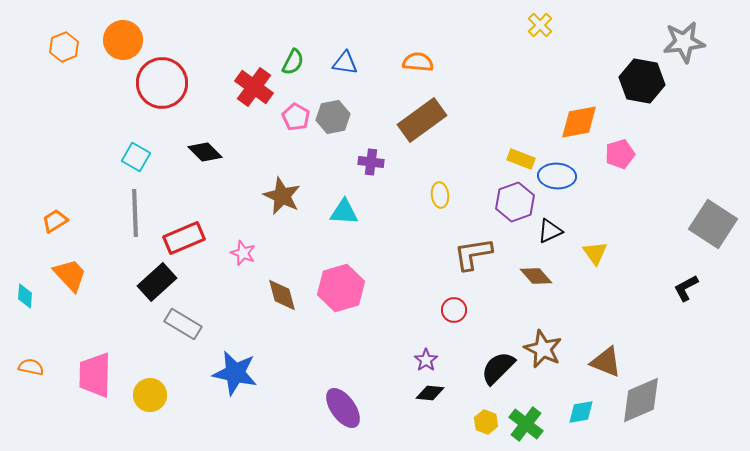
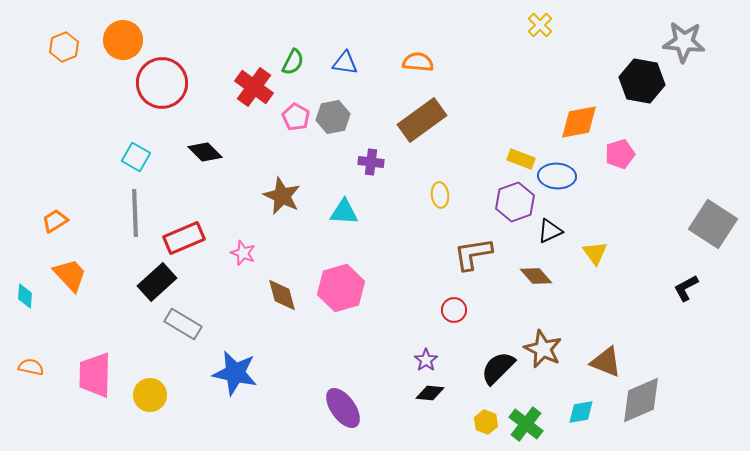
gray star at (684, 42): rotated 12 degrees clockwise
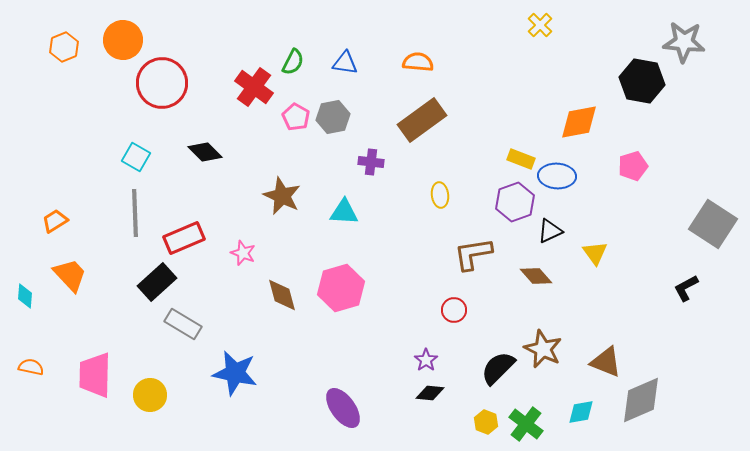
pink pentagon at (620, 154): moved 13 px right, 12 px down
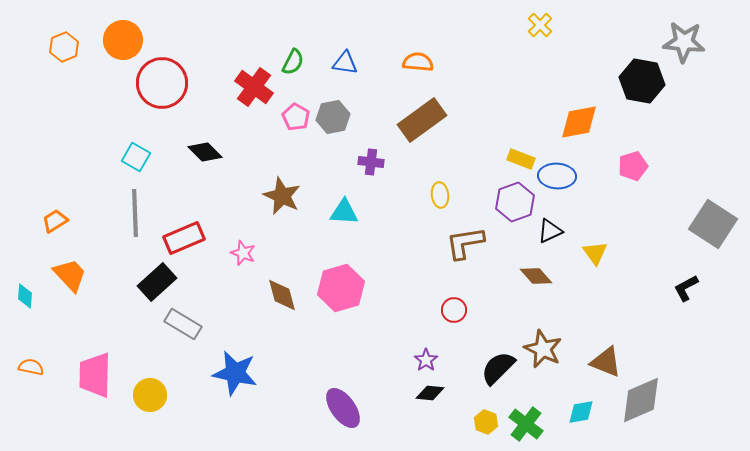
brown L-shape at (473, 254): moved 8 px left, 11 px up
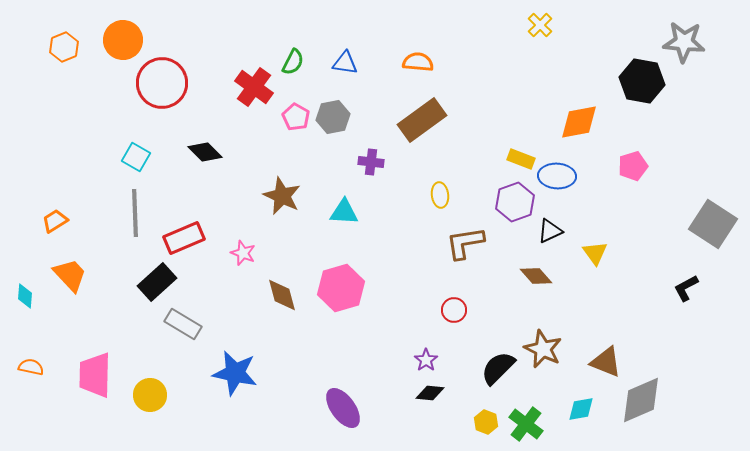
cyan diamond at (581, 412): moved 3 px up
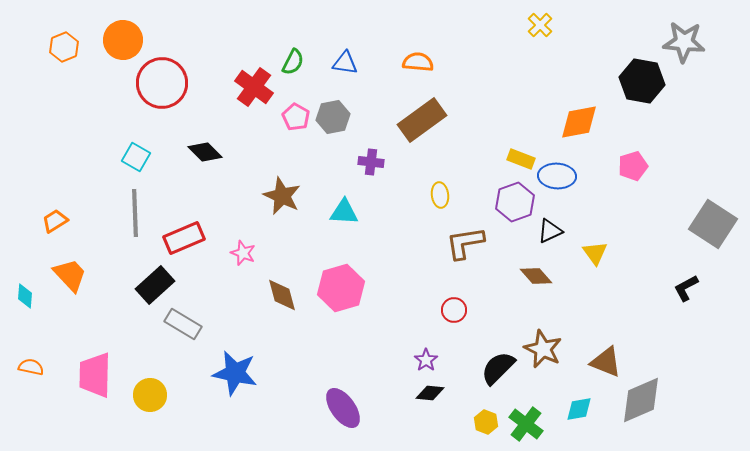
black rectangle at (157, 282): moved 2 px left, 3 px down
cyan diamond at (581, 409): moved 2 px left
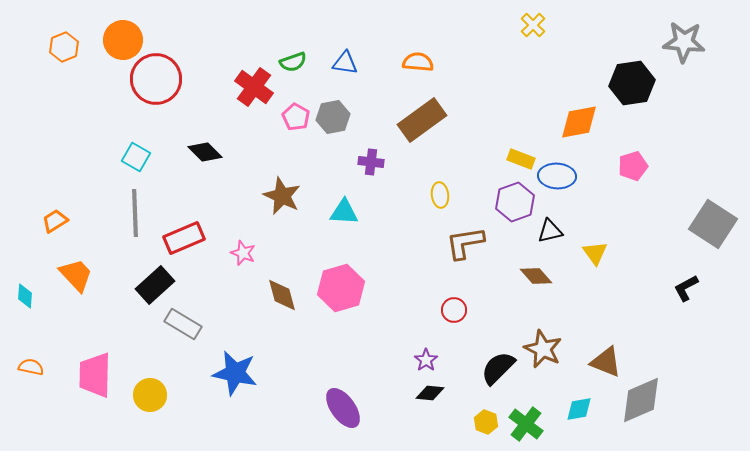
yellow cross at (540, 25): moved 7 px left
green semicircle at (293, 62): rotated 44 degrees clockwise
black hexagon at (642, 81): moved 10 px left, 2 px down; rotated 18 degrees counterclockwise
red circle at (162, 83): moved 6 px left, 4 px up
black triangle at (550, 231): rotated 12 degrees clockwise
orange trapezoid at (70, 275): moved 6 px right
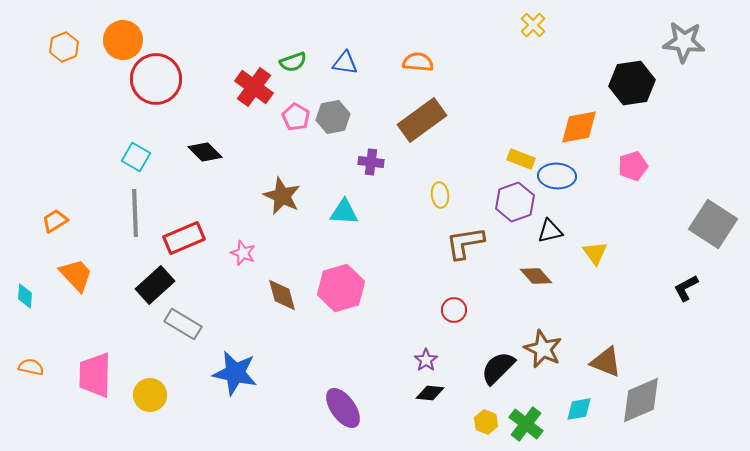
orange diamond at (579, 122): moved 5 px down
